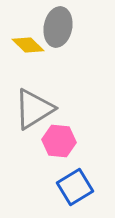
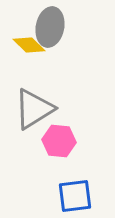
gray ellipse: moved 8 px left
yellow diamond: moved 1 px right
blue square: moved 9 px down; rotated 24 degrees clockwise
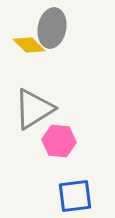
gray ellipse: moved 2 px right, 1 px down
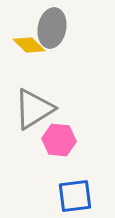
pink hexagon: moved 1 px up
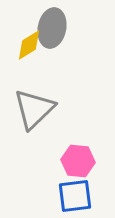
yellow diamond: rotated 76 degrees counterclockwise
gray triangle: rotated 12 degrees counterclockwise
pink hexagon: moved 19 px right, 21 px down
